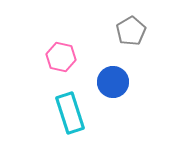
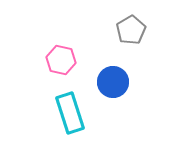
gray pentagon: moved 1 px up
pink hexagon: moved 3 px down
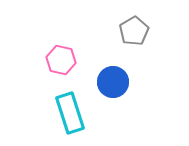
gray pentagon: moved 3 px right, 1 px down
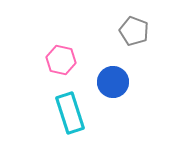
gray pentagon: rotated 20 degrees counterclockwise
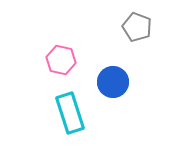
gray pentagon: moved 3 px right, 4 px up
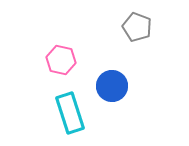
blue circle: moved 1 px left, 4 px down
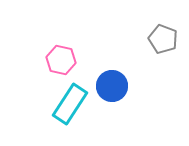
gray pentagon: moved 26 px right, 12 px down
cyan rectangle: moved 9 px up; rotated 51 degrees clockwise
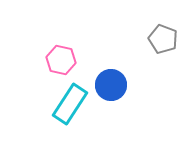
blue circle: moved 1 px left, 1 px up
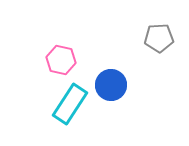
gray pentagon: moved 4 px left, 1 px up; rotated 24 degrees counterclockwise
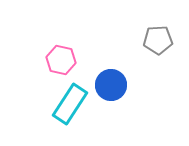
gray pentagon: moved 1 px left, 2 px down
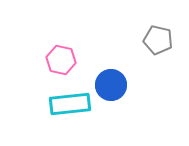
gray pentagon: rotated 16 degrees clockwise
cyan rectangle: rotated 51 degrees clockwise
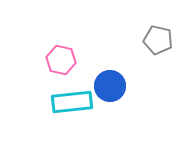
blue circle: moved 1 px left, 1 px down
cyan rectangle: moved 2 px right, 2 px up
